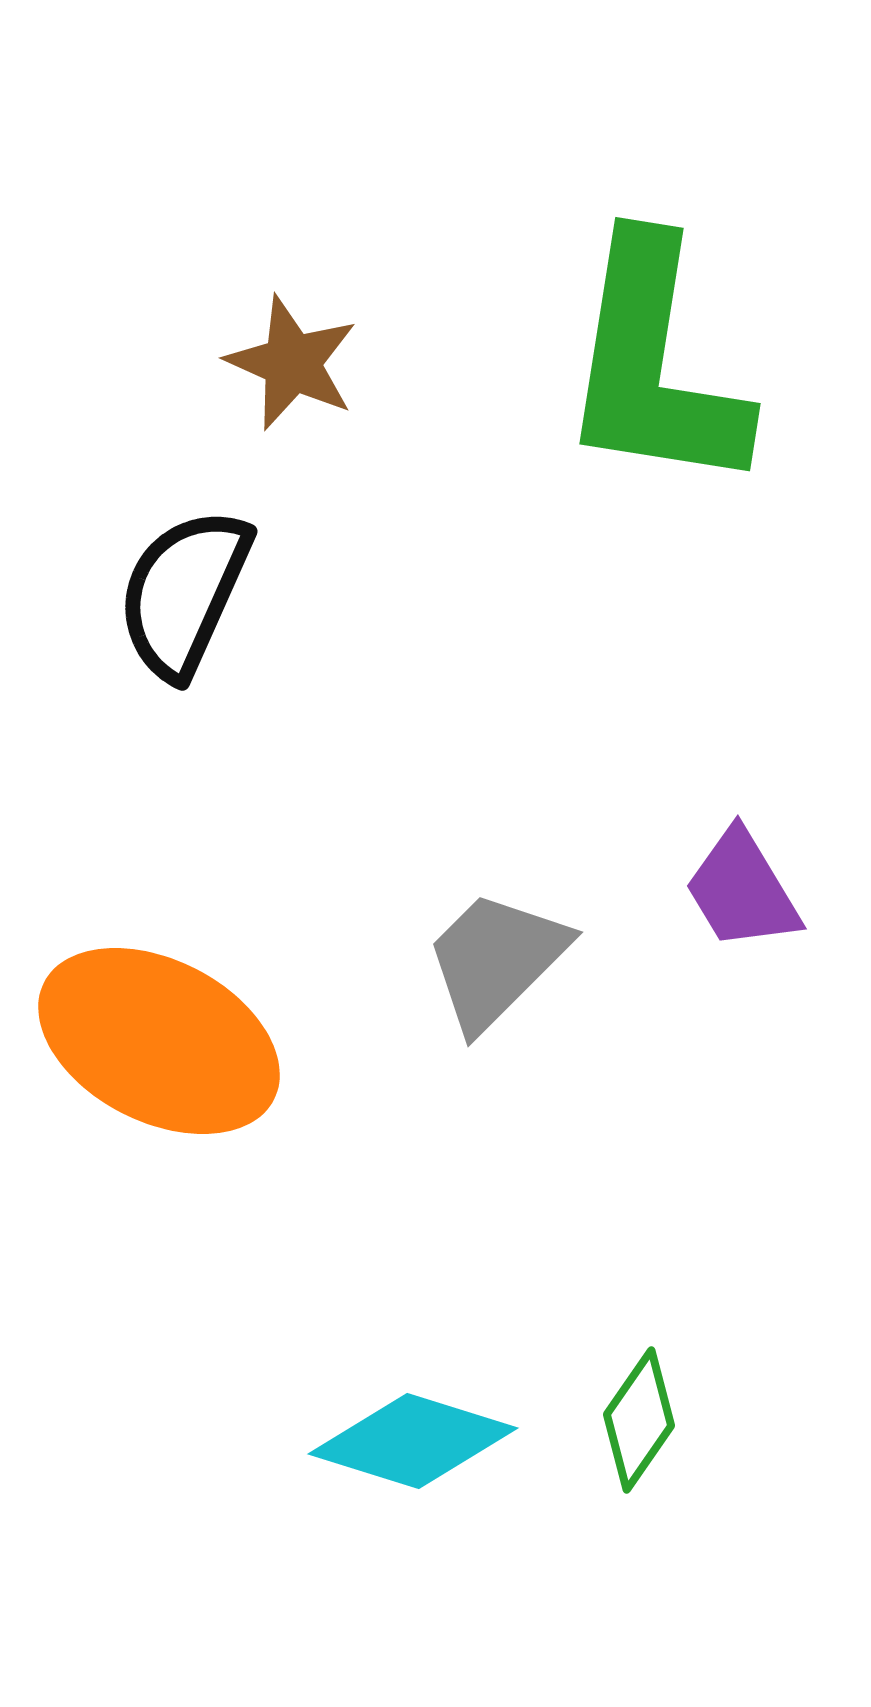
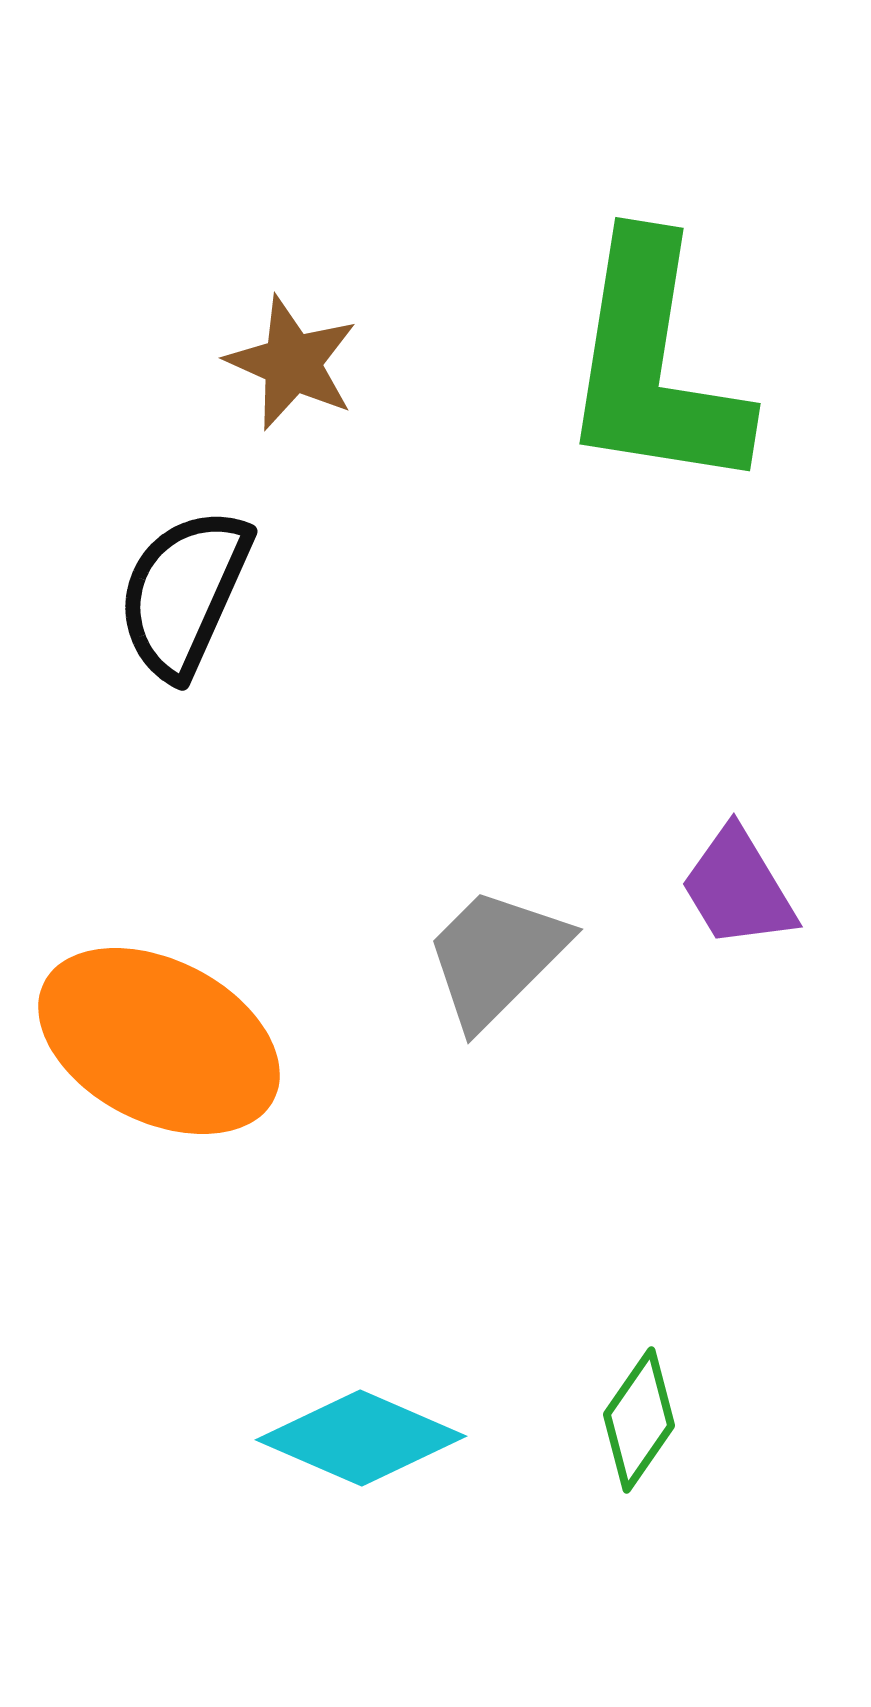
purple trapezoid: moved 4 px left, 2 px up
gray trapezoid: moved 3 px up
cyan diamond: moved 52 px left, 3 px up; rotated 6 degrees clockwise
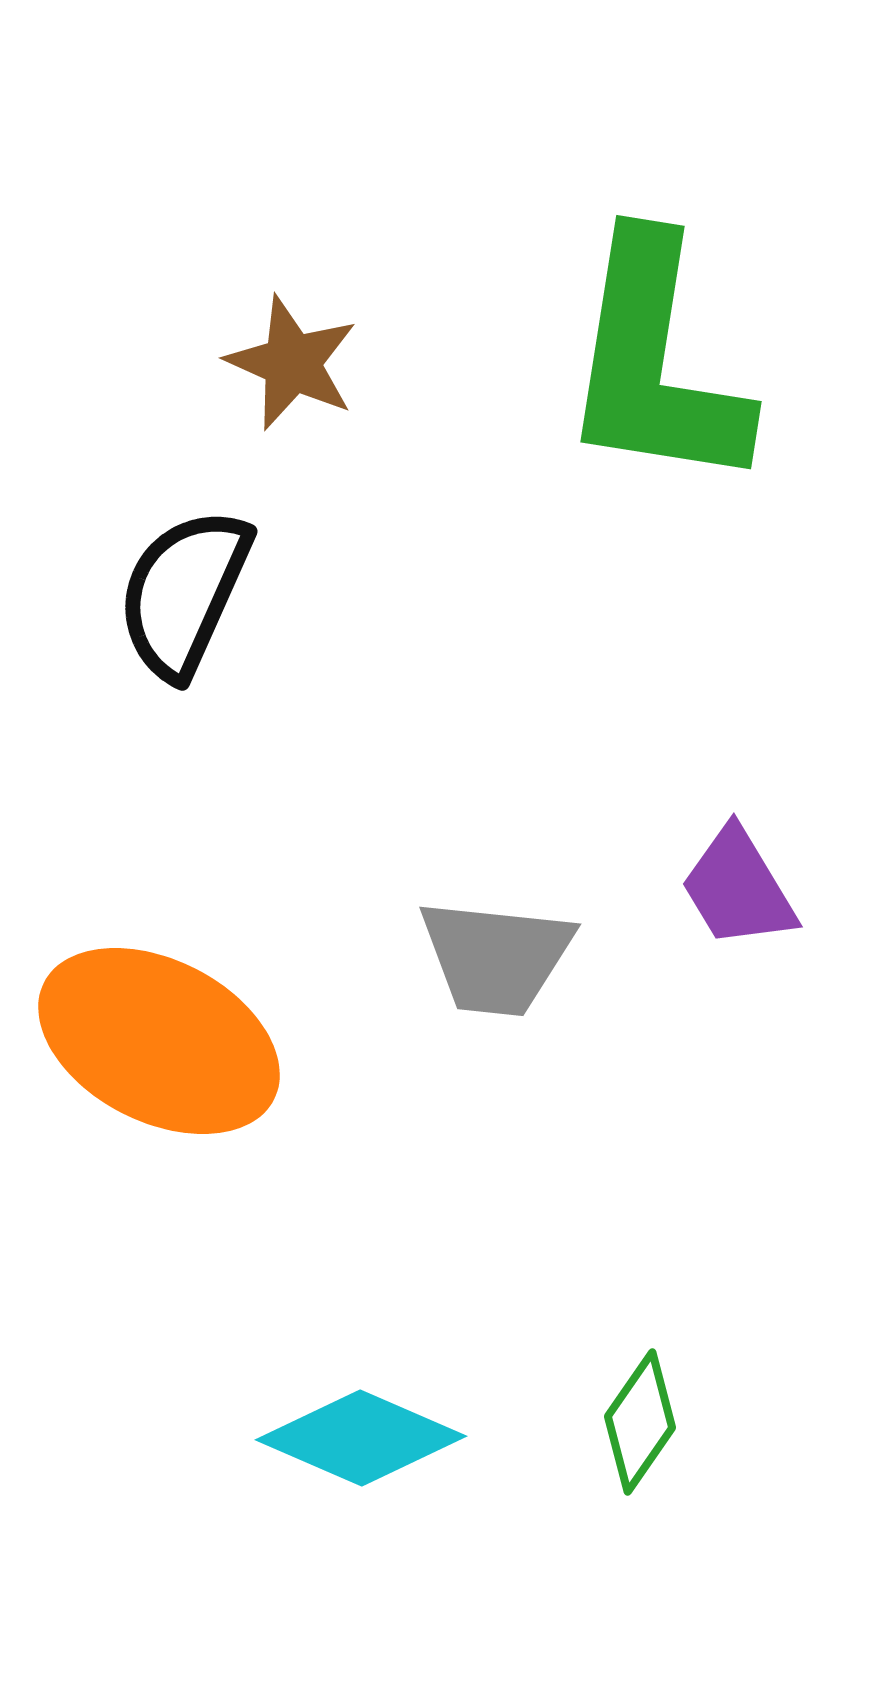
green L-shape: moved 1 px right, 2 px up
gray trapezoid: rotated 129 degrees counterclockwise
green diamond: moved 1 px right, 2 px down
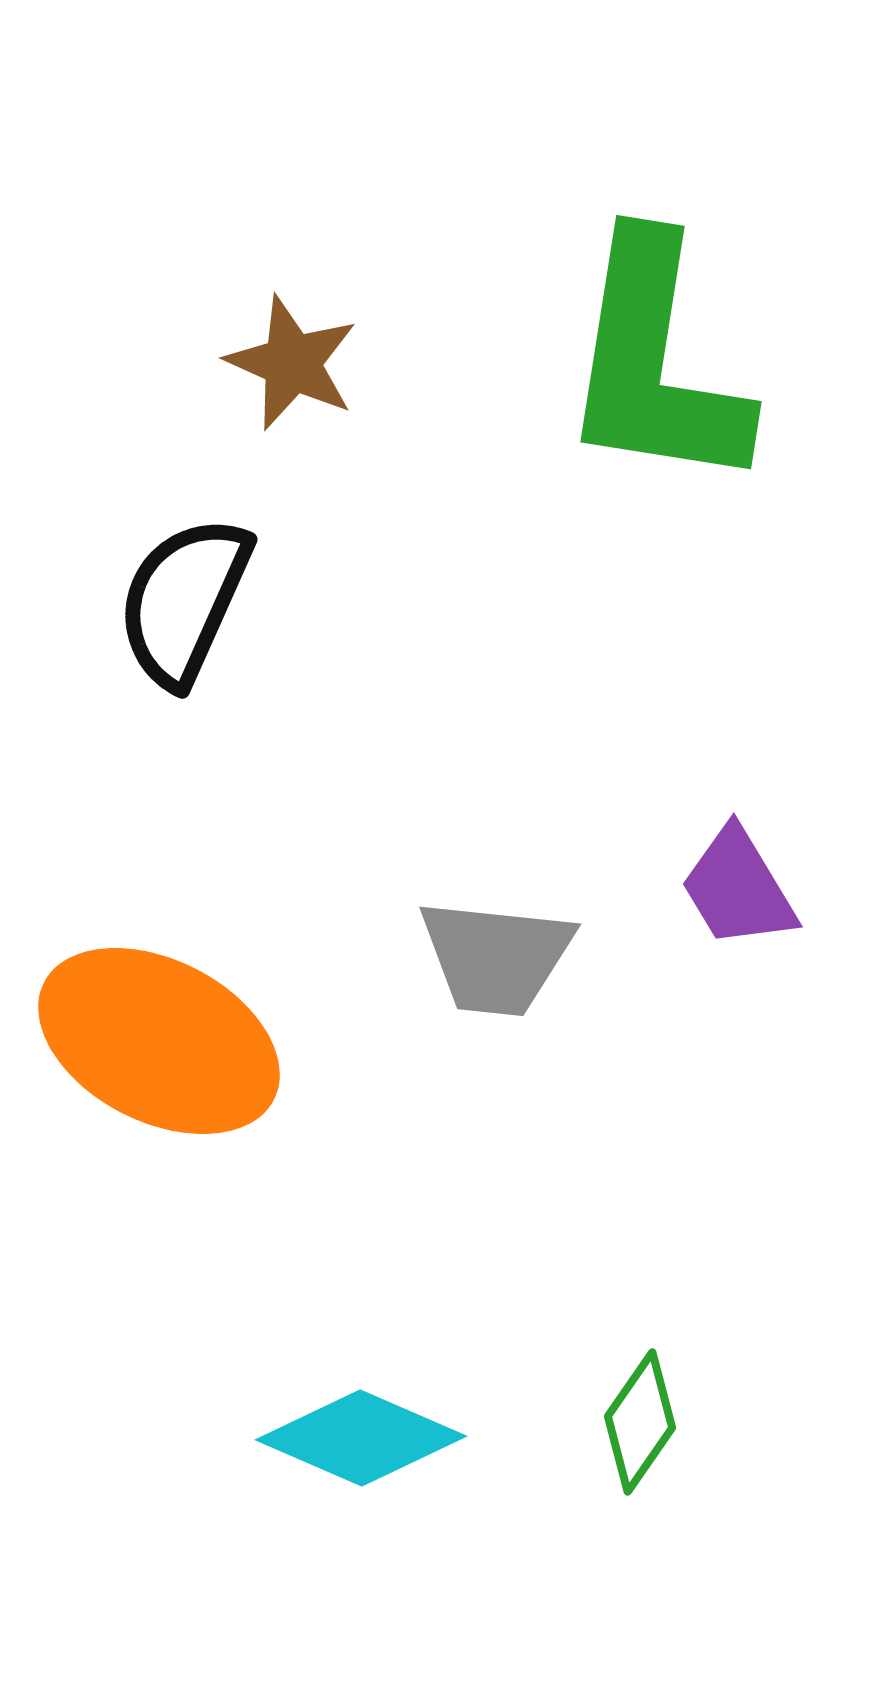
black semicircle: moved 8 px down
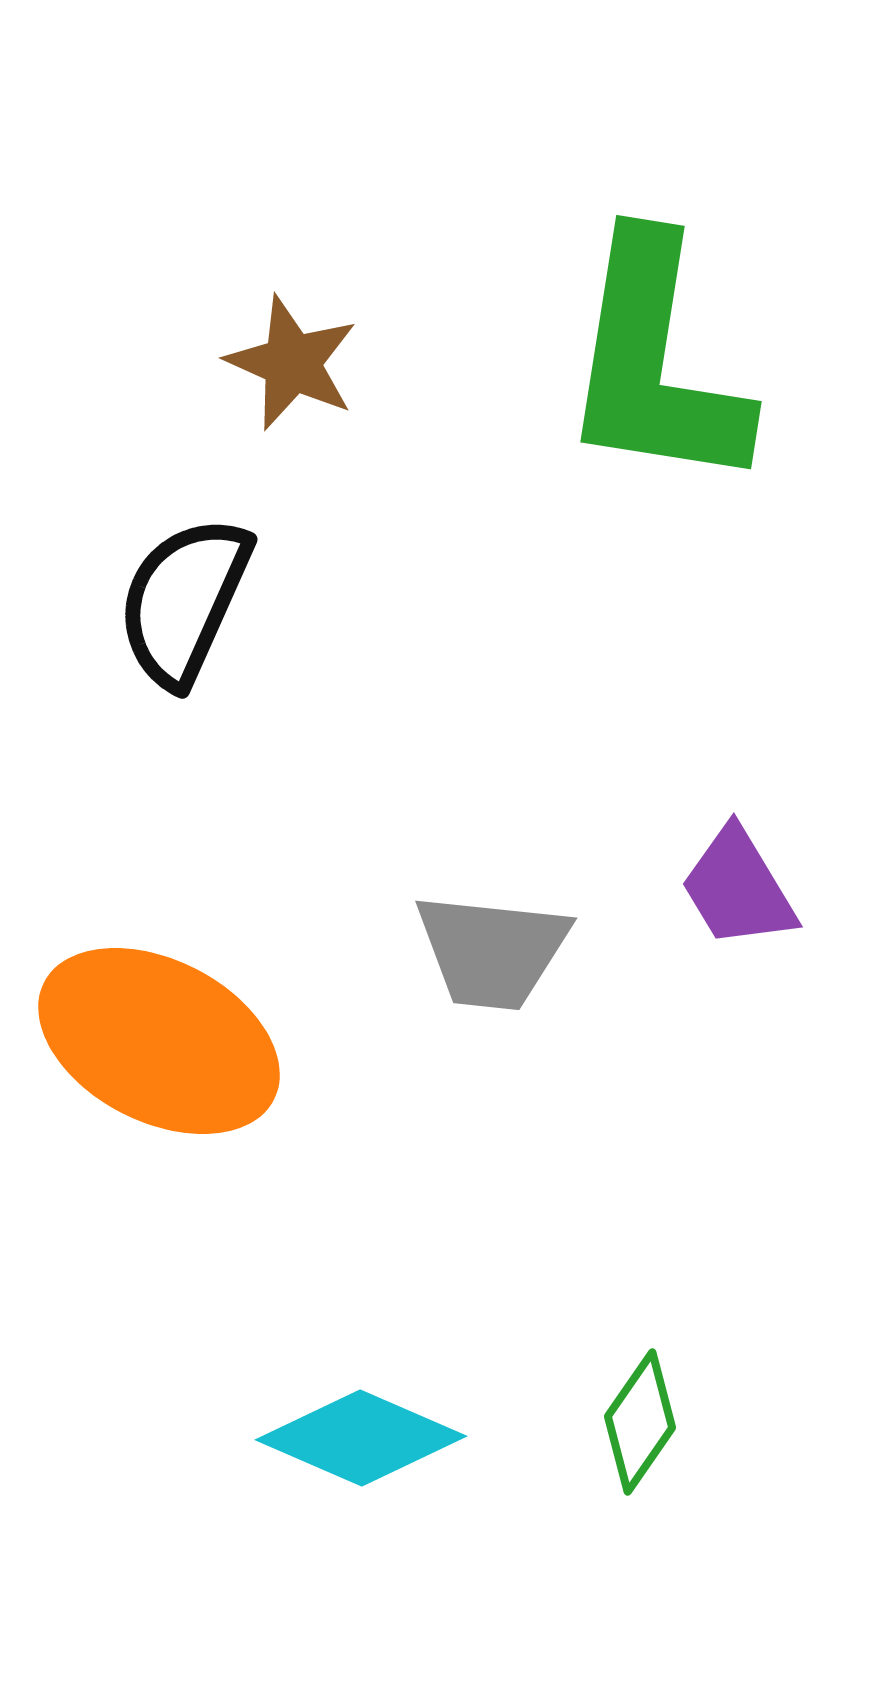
gray trapezoid: moved 4 px left, 6 px up
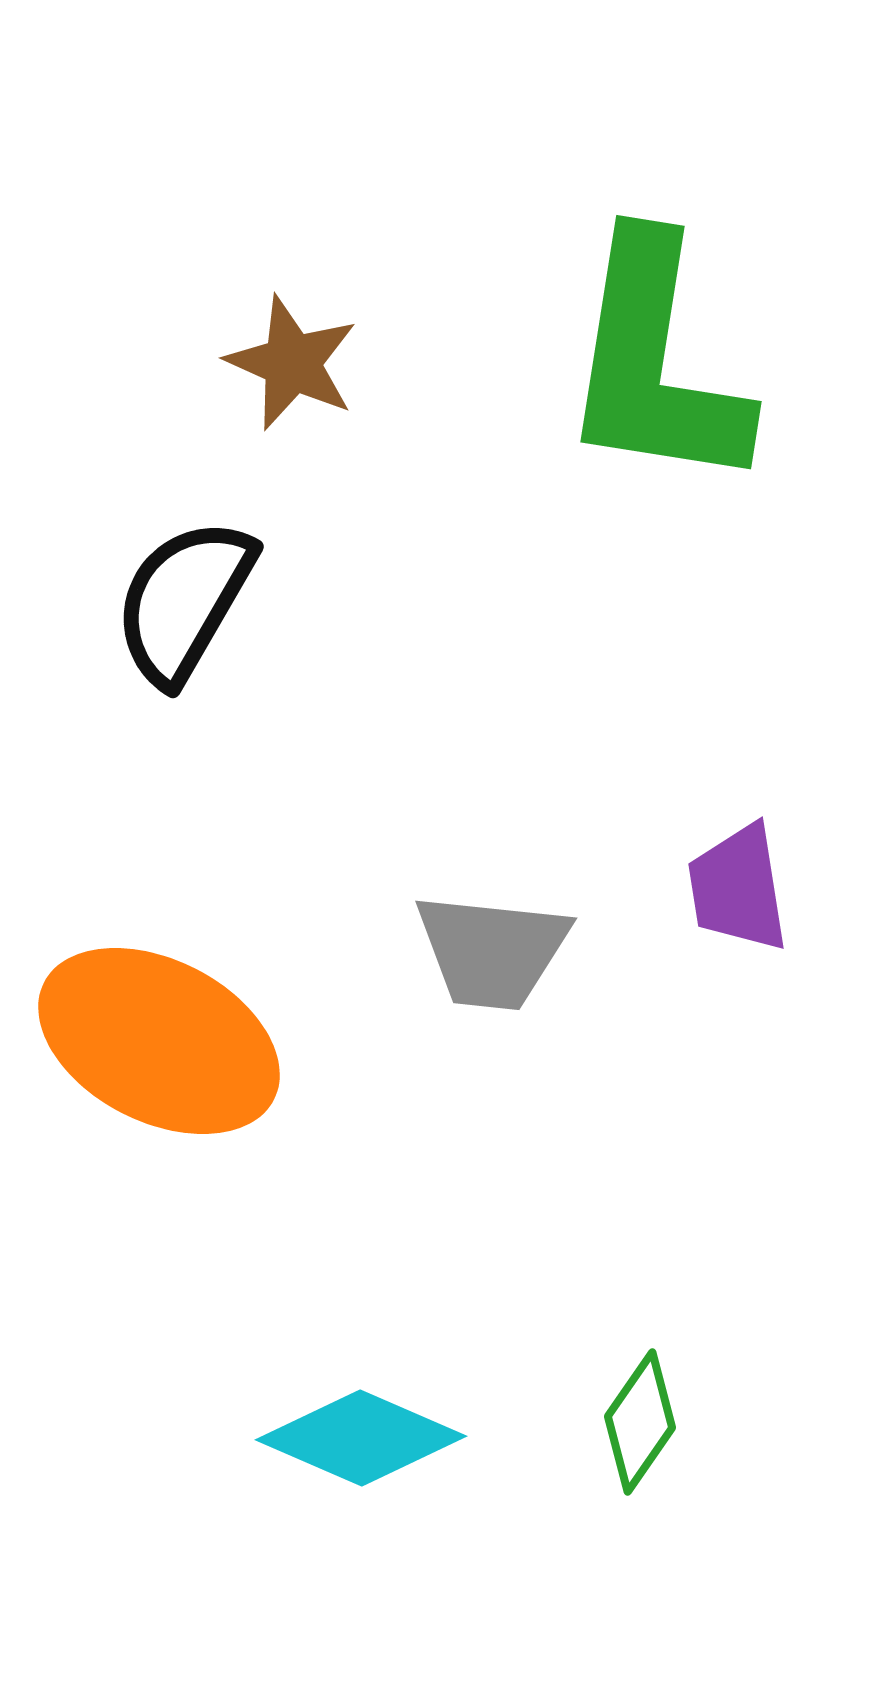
black semicircle: rotated 6 degrees clockwise
purple trapezoid: rotated 22 degrees clockwise
